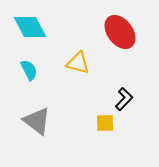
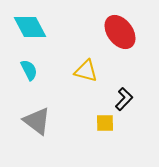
yellow triangle: moved 8 px right, 8 px down
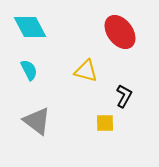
black L-shape: moved 3 px up; rotated 15 degrees counterclockwise
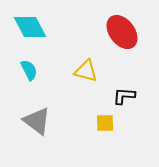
red ellipse: moved 2 px right
black L-shape: rotated 115 degrees counterclockwise
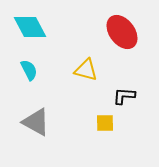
yellow triangle: moved 1 px up
gray triangle: moved 1 px left, 1 px down; rotated 8 degrees counterclockwise
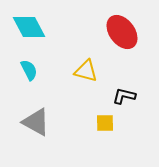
cyan diamond: moved 1 px left
yellow triangle: moved 1 px down
black L-shape: rotated 10 degrees clockwise
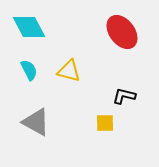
yellow triangle: moved 17 px left
